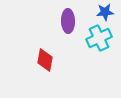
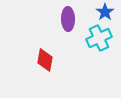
blue star: rotated 30 degrees counterclockwise
purple ellipse: moved 2 px up
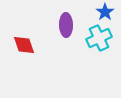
purple ellipse: moved 2 px left, 6 px down
red diamond: moved 21 px left, 15 px up; rotated 30 degrees counterclockwise
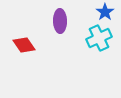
purple ellipse: moved 6 px left, 4 px up
red diamond: rotated 15 degrees counterclockwise
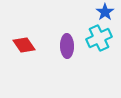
purple ellipse: moved 7 px right, 25 px down
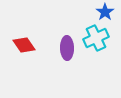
cyan cross: moved 3 px left
purple ellipse: moved 2 px down
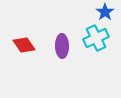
purple ellipse: moved 5 px left, 2 px up
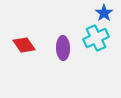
blue star: moved 1 px left, 1 px down
purple ellipse: moved 1 px right, 2 px down
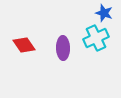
blue star: rotated 18 degrees counterclockwise
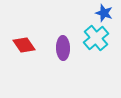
cyan cross: rotated 15 degrees counterclockwise
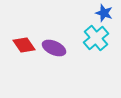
purple ellipse: moved 9 px left; rotated 65 degrees counterclockwise
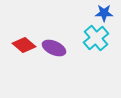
blue star: rotated 18 degrees counterclockwise
red diamond: rotated 15 degrees counterclockwise
